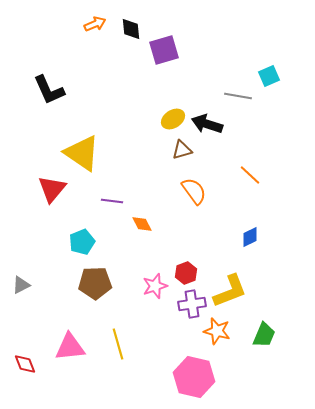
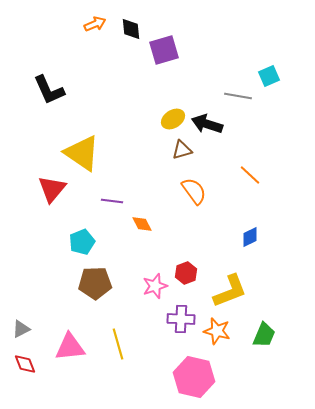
gray triangle: moved 44 px down
purple cross: moved 11 px left, 15 px down; rotated 12 degrees clockwise
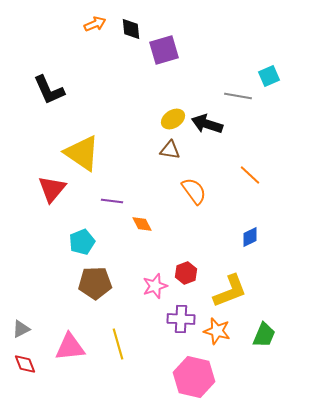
brown triangle: moved 12 px left; rotated 25 degrees clockwise
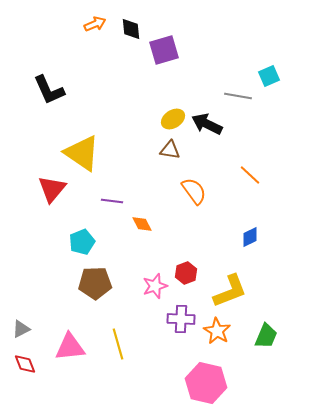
black arrow: rotated 8 degrees clockwise
orange star: rotated 16 degrees clockwise
green trapezoid: moved 2 px right, 1 px down
pink hexagon: moved 12 px right, 6 px down
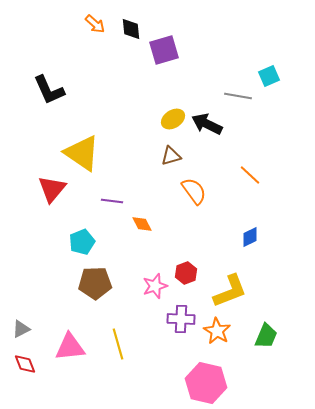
orange arrow: rotated 65 degrees clockwise
brown triangle: moved 1 px right, 6 px down; rotated 25 degrees counterclockwise
